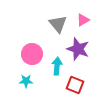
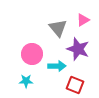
gray triangle: moved 4 px down
cyan arrow: rotated 84 degrees clockwise
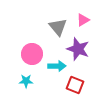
gray triangle: moved 1 px up
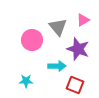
pink circle: moved 14 px up
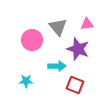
pink triangle: moved 4 px right, 4 px down; rotated 24 degrees clockwise
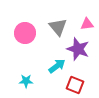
pink circle: moved 7 px left, 7 px up
cyan arrow: rotated 36 degrees counterclockwise
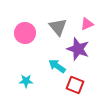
pink triangle: rotated 16 degrees counterclockwise
cyan arrow: rotated 108 degrees counterclockwise
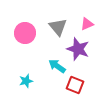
cyan star: rotated 16 degrees counterclockwise
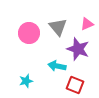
pink circle: moved 4 px right
cyan arrow: rotated 24 degrees counterclockwise
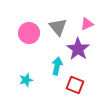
purple star: rotated 15 degrees clockwise
cyan arrow: rotated 90 degrees clockwise
cyan star: moved 1 px up
